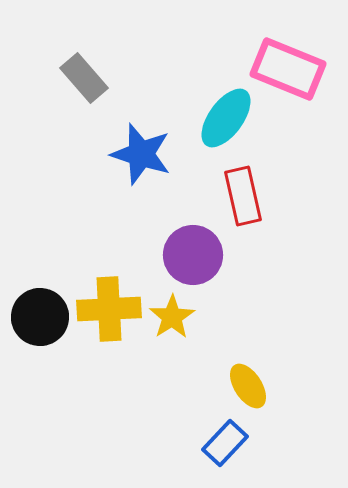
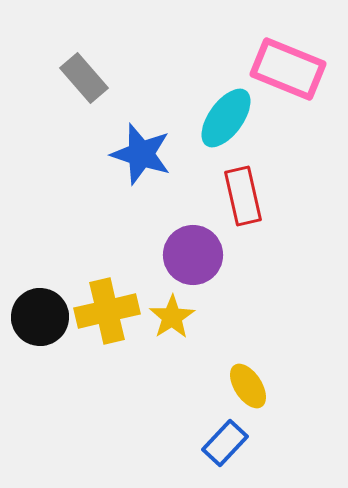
yellow cross: moved 2 px left, 2 px down; rotated 10 degrees counterclockwise
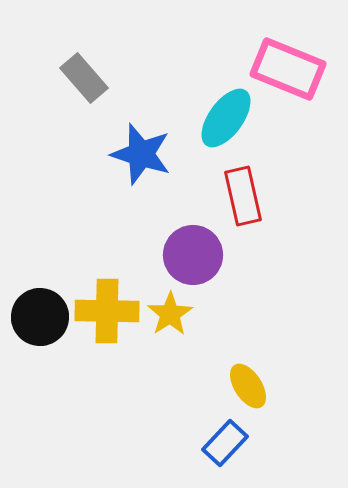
yellow cross: rotated 14 degrees clockwise
yellow star: moved 2 px left, 3 px up
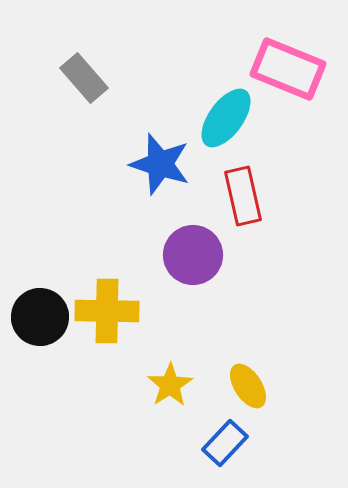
blue star: moved 19 px right, 10 px down
yellow star: moved 71 px down
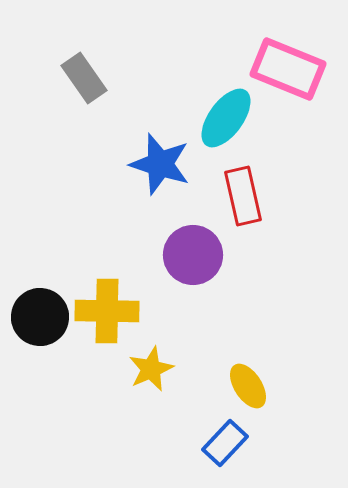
gray rectangle: rotated 6 degrees clockwise
yellow star: moved 19 px left, 16 px up; rotated 9 degrees clockwise
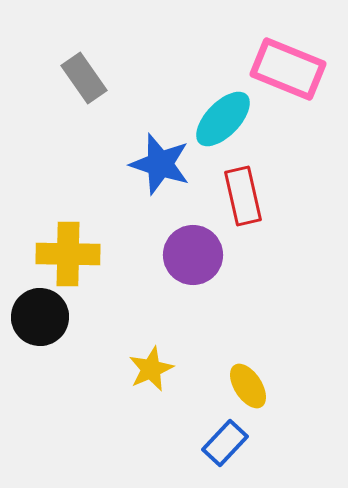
cyan ellipse: moved 3 px left, 1 px down; rotated 8 degrees clockwise
yellow cross: moved 39 px left, 57 px up
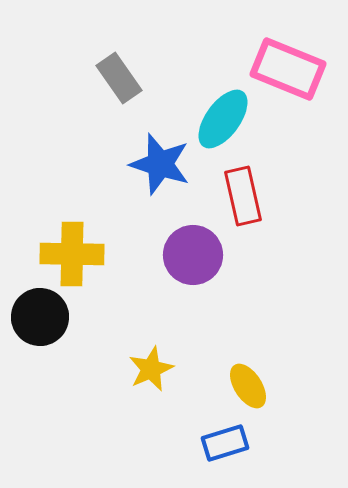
gray rectangle: moved 35 px right
cyan ellipse: rotated 8 degrees counterclockwise
yellow cross: moved 4 px right
blue rectangle: rotated 30 degrees clockwise
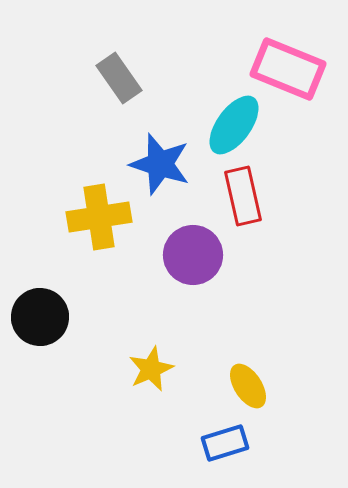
cyan ellipse: moved 11 px right, 6 px down
yellow cross: moved 27 px right, 37 px up; rotated 10 degrees counterclockwise
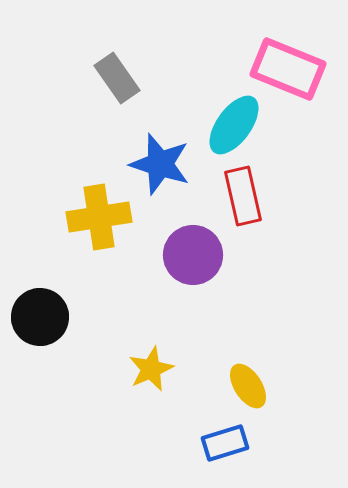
gray rectangle: moved 2 px left
